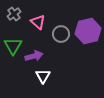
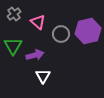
purple arrow: moved 1 px right, 1 px up
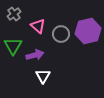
pink triangle: moved 4 px down
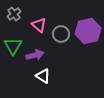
pink triangle: moved 1 px right, 1 px up
white triangle: rotated 28 degrees counterclockwise
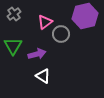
pink triangle: moved 6 px right, 3 px up; rotated 42 degrees clockwise
purple hexagon: moved 3 px left, 15 px up
purple arrow: moved 2 px right, 1 px up
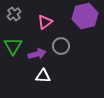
gray circle: moved 12 px down
white triangle: rotated 28 degrees counterclockwise
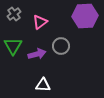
purple hexagon: rotated 10 degrees clockwise
pink triangle: moved 5 px left
white triangle: moved 9 px down
